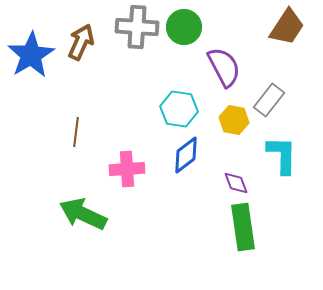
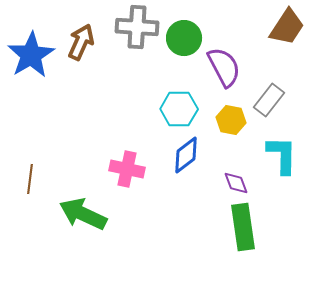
green circle: moved 11 px down
cyan hexagon: rotated 9 degrees counterclockwise
yellow hexagon: moved 3 px left
brown line: moved 46 px left, 47 px down
pink cross: rotated 16 degrees clockwise
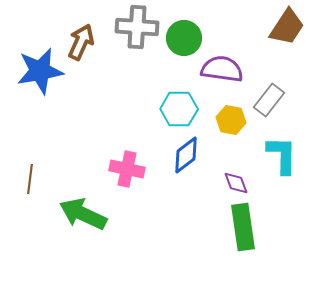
blue star: moved 9 px right, 16 px down; rotated 21 degrees clockwise
purple semicircle: moved 2 px left, 2 px down; rotated 54 degrees counterclockwise
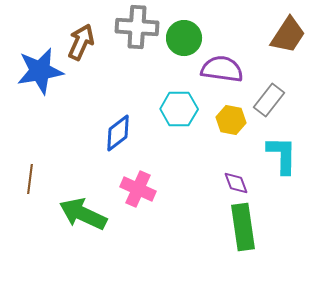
brown trapezoid: moved 1 px right, 8 px down
blue diamond: moved 68 px left, 22 px up
pink cross: moved 11 px right, 20 px down; rotated 12 degrees clockwise
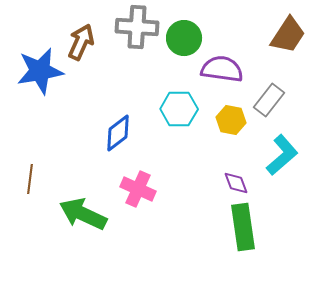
cyan L-shape: rotated 48 degrees clockwise
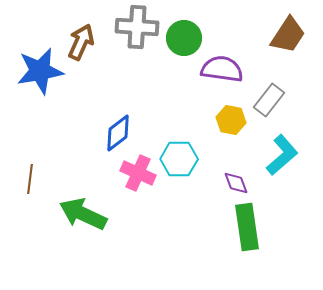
cyan hexagon: moved 50 px down
pink cross: moved 16 px up
green rectangle: moved 4 px right
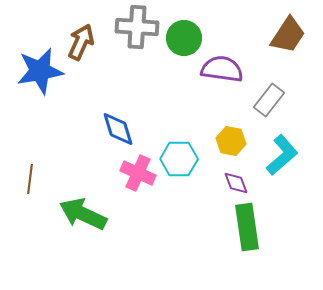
yellow hexagon: moved 21 px down
blue diamond: moved 4 px up; rotated 69 degrees counterclockwise
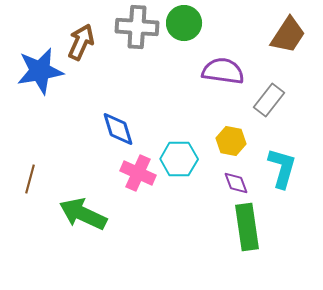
green circle: moved 15 px up
purple semicircle: moved 1 px right, 2 px down
cyan L-shape: moved 13 px down; rotated 33 degrees counterclockwise
brown line: rotated 8 degrees clockwise
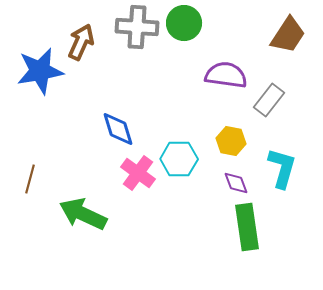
purple semicircle: moved 3 px right, 4 px down
pink cross: rotated 12 degrees clockwise
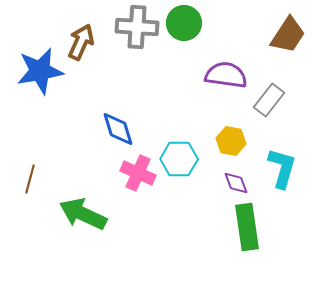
pink cross: rotated 12 degrees counterclockwise
